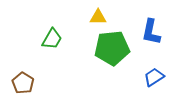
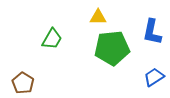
blue L-shape: moved 1 px right
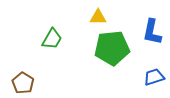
blue trapezoid: rotated 15 degrees clockwise
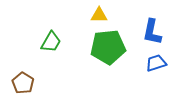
yellow triangle: moved 1 px right, 2 px up
green trapezoid: moved 1 px left, 3 px down
green pentagon: moved 4 px left, 1 px up
blue trapezoid: moved 2 px right, 14 px up
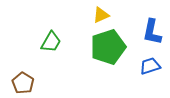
yellow triangle: moved 2 px right; rotated 24 degrees counterclockwise
green pentagon: rotated 12 degrees counterclockwise
blue trapezoid: moved 6 px left, 3 px down
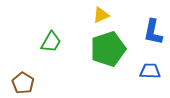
blue L-shape: moved 1 px right
green pentagon: moved 2 px down
blue trapezoid: moved 5 px down; rotated 20 degrees clockwise
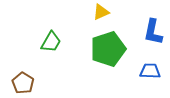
yellow triangle: moved 3 px up
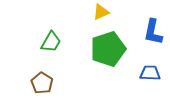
blue trapezoid: moved 2 px down
brown pentagon: moved 19 px right
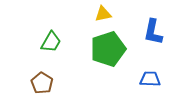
yellow triangle: moved 2 px right, 2 px down; rotated 12 degrees clockwise
blue trapezoid: moved 6 px down
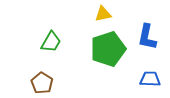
blue L-shape: moved 6 px left, 5 px down
